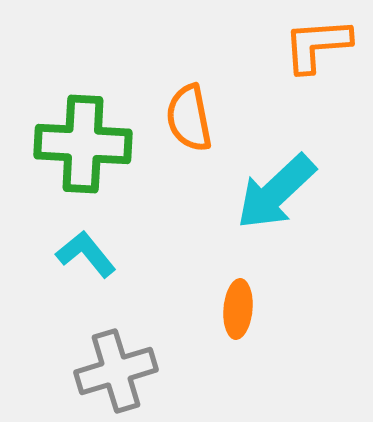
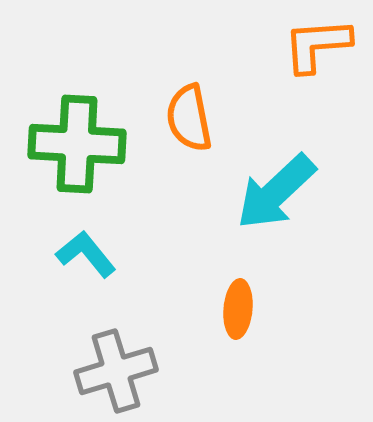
green cross: moved 6 px left
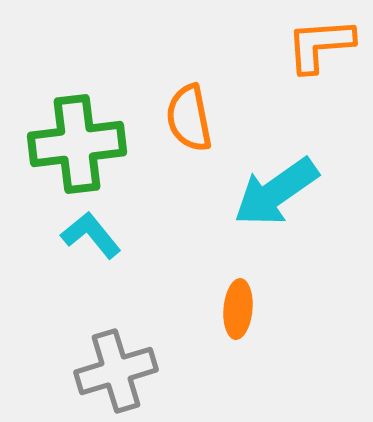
orange L-shape: moved 3 px right
green cross: rotated 10 degrees counterclockwise
cyan arrow: rotated 8 degrees clockwise
cyan L-shape: moved 5 px right, 19 px up
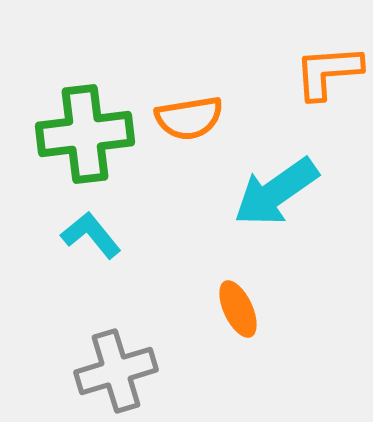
orange L-shape: moved 8 px right, 27 px down
orange semicircle: rotated 88 degrees counterclockwise
green cross: moved 8 px right, 10 px up
orange ellipse: rotated 30 degrees counterclockwise
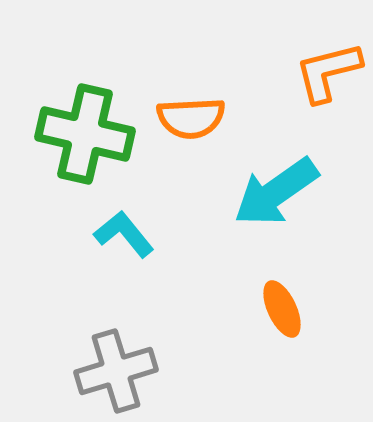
orange L-shape: rotated 10 degrees counterclockwise
orange semicircle: moved 2 px right; rotated 6 degrees clockwise
green cross: rotated 20 degrees clockwise
cyan L-shape: moved 33 px right, 1 px up
orange ellipse: moved 44 px right
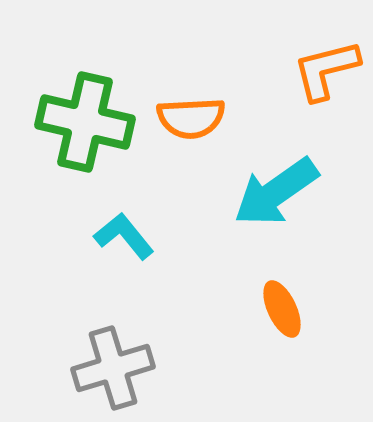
orange L-shape: moved 2 px left, 2 px up
green cross: moved 12 px up
cyan L-shape: moved 2 px down
gray cross: moved 3 px left, 3 px up
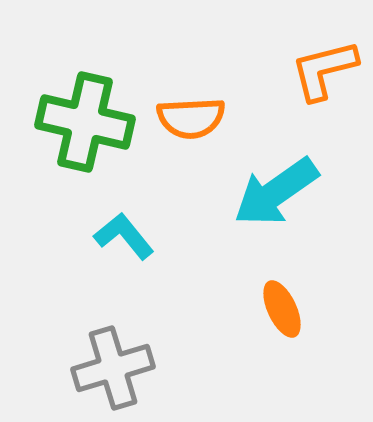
orange L-shape: moved 2 px left
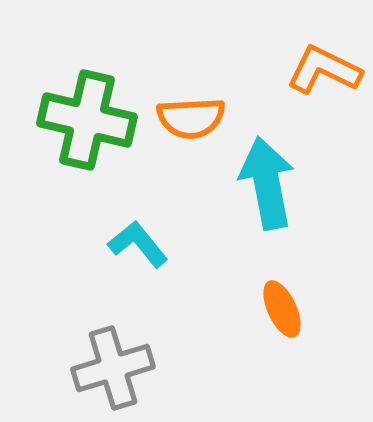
orange L-shape: rotated 40 degrees clockwise
green cross: moved 2 px right, 2 px up
cyan arrow: moved 9 px left, 9 px up; rotated 114 degrees clockwise
cyan L-shape: moved 14 px right, 8 px down
